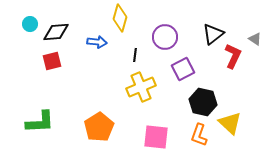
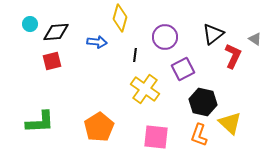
yellow cross: moved 4 px right, 2 px down; rotated 32 degrees counterclockwise
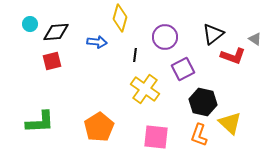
red L-shape: rotated 85 degrees clockwise
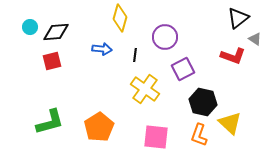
cyan circle: moved 3 px down
black triangle: moved 25 px right, 16 px up
blue arrow: moved 5 px right, 7 px down
green L-shape: moved 10 px right; rotated 12 degrees counterclockwise
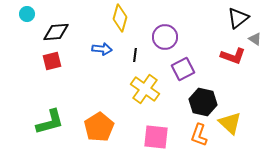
cyan circle: moved 3 px left, 13 px up
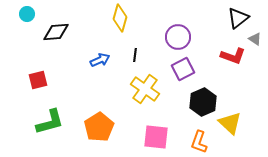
purple circle: moved 13 px right
blue arrow: moved 2 px left, 11 px down; rotated 30 degrees counterclockwise
red square: moved 14 px left, 19 px down
black hexagon: rotated 24 degrees clockwise
orange L-shape: moved 7 px down
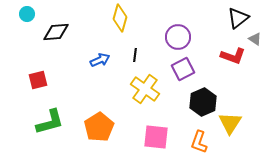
yellow triangle: rotated 20 degrees clockwise
